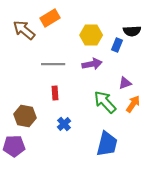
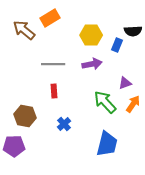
black semicircle: moved 1 px right
red rectangle: moved 1 px left, 2 px up
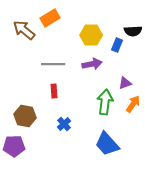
green arrow: rotated 50 degrees clockwise
blue trapezoid: rotated 124 degrees clockwise
